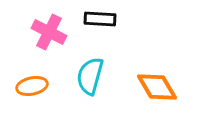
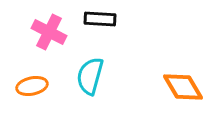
orange diamond: moved 26 px right
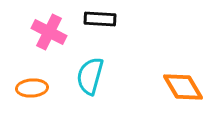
orange ellipse: moved 2 px down; rotated 8 degrees clockwise
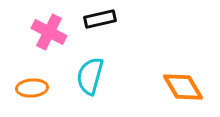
black rectangle: rotated 16 degrees counterclockwise
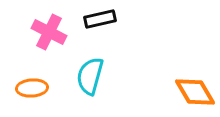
orange diamond: moved 12 px right, 5 px down
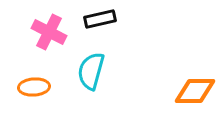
cyan semicircle: moved 1 px right, 5 px up
orange ellipse: moved 2 px right, 1 px up
orange diamond: moved 1 px up; rotated 60 degrees counterclockwise
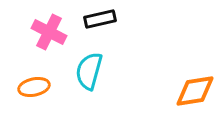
cyan semicircle: moved 2 px left
orange ellipse: rotated 8 degrees counterclockwise
orange diamond: rotated 9 degrees counterclockwise
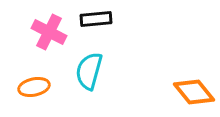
black rectangle: moved 4 px left; rotated 8 degrees clockwise
orange diamond: moved 1 px left, 1 px down; rotated 60 degrees clockwise
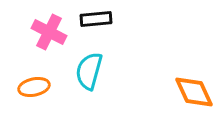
orange diamond: rotated 15 degrees clockwise
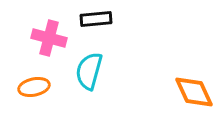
pink cross: moved 6 px down; rotated 12 degrees counterclockwise
